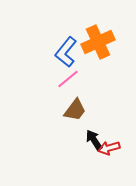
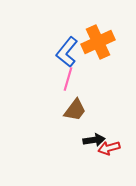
blue L-shape: moved 1 px right
pink line: rotated 35 degrees counterclockwise
black arrow: rotated 115 degrees clockwise
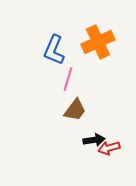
blue L-shape: moved 13 px left, 2 px up; rotated 16 degrees counterclockwise
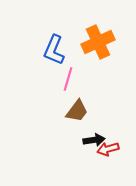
brown trapezoid: moved 2 px right, 1 px down
red arrow: moved 1 px left, 1 px down
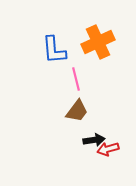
blue L-shape: rotated 28 degrees counterclockwise
pink line: moved 8 px right; rotated 30 degrees counterclockwise
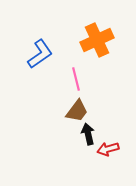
orange cross: moved 1 px left, 2 px up
blue L-shape: moved 14 px left, 4 px down; rotated 120 degrees counterclockwise
black arrow: moved 6 px left, 6 px up; rotated 95 degrees counterclockwise
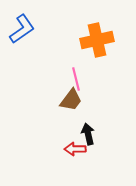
orange cross: rotated 12 degrees clockwise
blue L-shape: moved 18 px left, 25 px up
brown trapezoid: moved 6 px left, 11 px up
red arrow: moved 33 px left; rotated 15 degrees clockwise
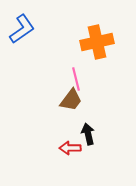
orange cross: moved 2 px down
red arrow: moved 5 px left, 1 px up
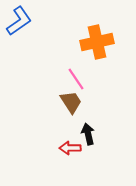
blue L-shape: moved 3 px left, 8 px up
pink line: rotated 20 degrees counterclockwise
brown trapezoid: moved 2 px down; rotated 70 degrees counterclockwise
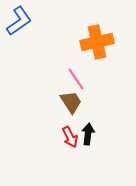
black arrow: rotated 20 degrees clockwise
red arrow: moved 11 px up; rotated 115 degrees counterclockwise
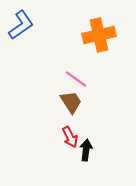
blue L-shape: moved 2 px right, 4 px down
orange cross: moved 2 px right, 7 px up
pink line: rotated 20 degrees counterclockwise
black arrow: moved 2 px left, 16 px down
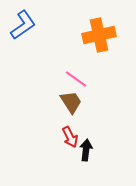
blue L-shape: moved 2 px right
